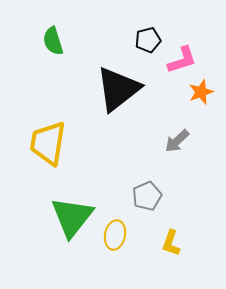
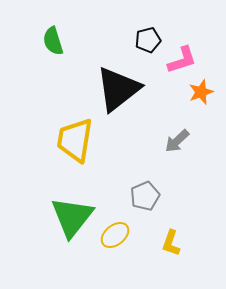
yellow trapezoid: moved 27 px right, 3 px up
gray pentagon: moved 2 px left
yellow ellipse: rotated 40 degrees clockwise
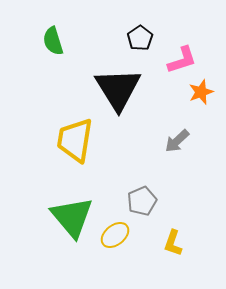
black pentagon: moved 8 px left, 2 px up; rotated 20 degrees counterclockwise
black triangle: rotated 24 degrees counterclockwise
gray pentagon: moved 3 px left, 5 px down
green triangle: rotated 18 degrees counterclockwise
yellow L-shape: moved 2 px right
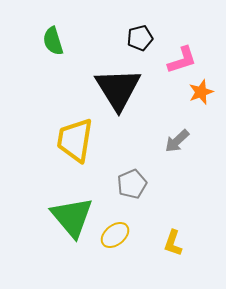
black pentagon: rotated 20 degrees clockwise
gray pentagon: moved 10 px left, 17 px up
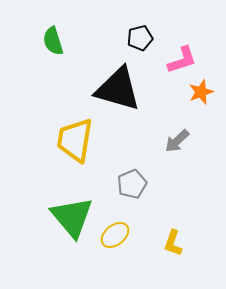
black triangle: rotated 42 degrees counterclockwise
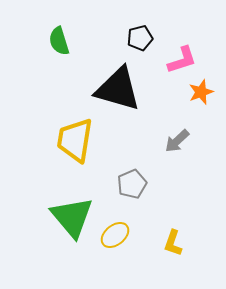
green semicircle: moved 6 px right
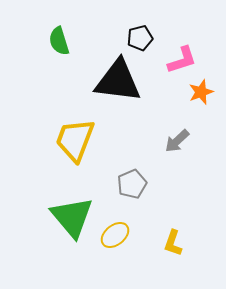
black triangle: moved 8 px up; rotated 9 degrees counterclockwise
yellow trapezoid: rotated 12 degrees clockwise
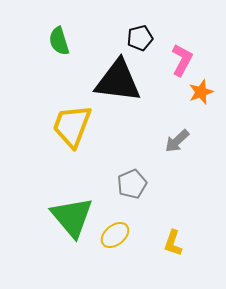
pink L-shape: rotated 44 degrees counterclockwise
yellow trapezoid: moved 3 px left, 14 px up
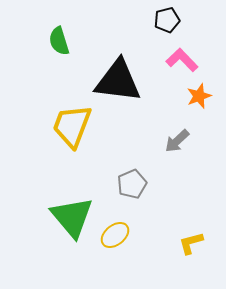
black pentagon: moved 27 px right, 18 px up
pink L-shape: rotated 72 degrees counterclockwise
orange star: moved 2 px left, 4 px down
yellow L-shape: moved 18 px right; rotated 56 degrees clockwise
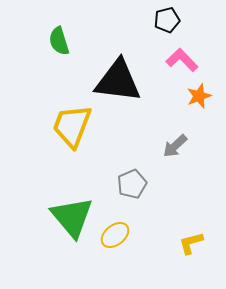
gray arrow: moved 2 px left, 5 px down
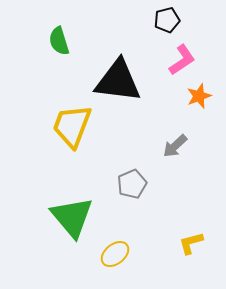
pink L-shape: rotated 100 degrees clockwise
yellow ellipse: moved 19 px down
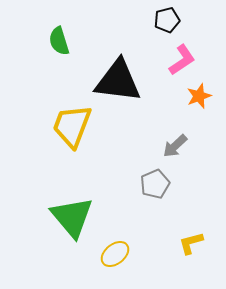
gray pentagon: moved 23 px right
